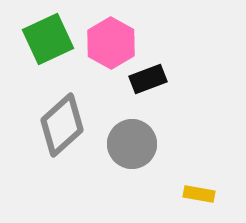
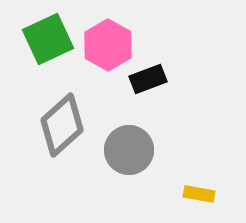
pink hexagon: moved 3 px left, 2 px down
gray circle: moved 3 px left, 6 px down
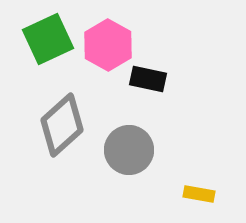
black rectangle: rotated 33 degrees clockwise
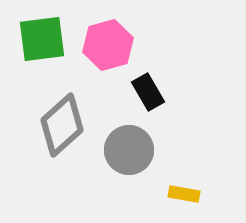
green square: moved 6 px left; rotated 18 degrees clockwise
pink hexagon: rotated 15 degrees clockwise
black rectangle: moved 13 px down; rotated 48 degrees clockwise
yellow rectangle: moved 15 px left
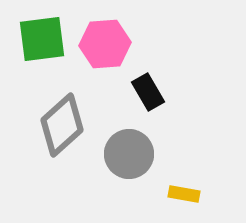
pink hexagon: moved 3 px left, 1 px up; rotated 12 degrees clockwise
gray circle: moved 4 px down
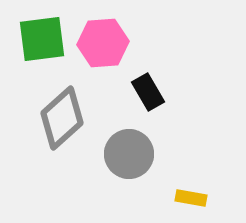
pink hexagon: moved 2 px left, 1 px up
gray diamond: moved 7 px up
yellow rectangle: moved 7 px right, 4 px down
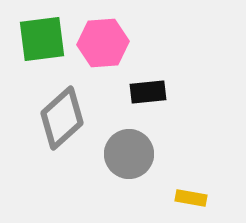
black rectangle: rotated 66 degrees counterclockwise
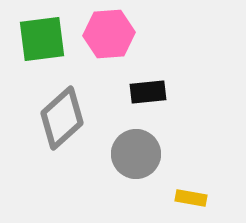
pink hexagon: moved 6 px right, 9 px up
gray circle: moved 7 px right
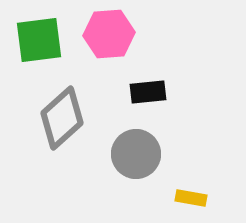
green square: moved 3 px left, 1 px down
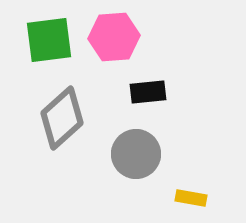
pink hexagon: moved 5 px right, 3 px down
green square: moved 10 px right
